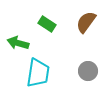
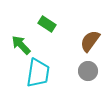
brown semicircle: moved 4 px right, 19 px down
green arrow: moved 3 px right, 2 px down; rotated 30 degrees clockwise
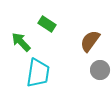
green arrow: moved 3 px up
gray circle: moved 12 px right, 1 px up
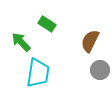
brown semicircle: rotated 10 degrees counterclockwise
